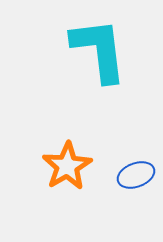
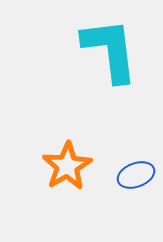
cyan L-shape: moved 11 px right
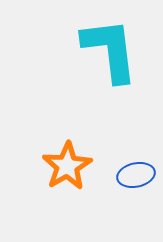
blue ellipse: rotated 9 degrees clockwise
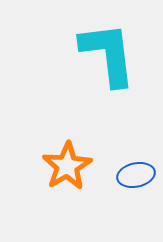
cyan L-shape: moved 2 px left, 4 px down
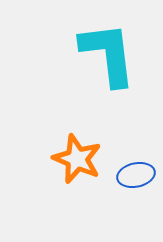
orange star: moved 10 px right, 7 px up; rotated 18 degrees counterclockwise
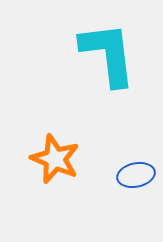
orange star: moved 22 px left
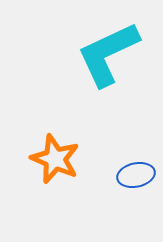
cyan L-shape: rotated 108 degrees counterclockwise
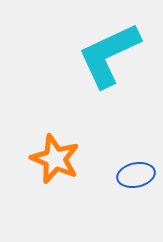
cyan L-shape: moved 1 px right, 1 px down
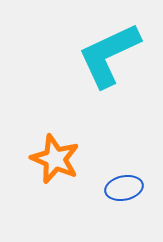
blue ellipse: moved 12 px left, 13 px down
